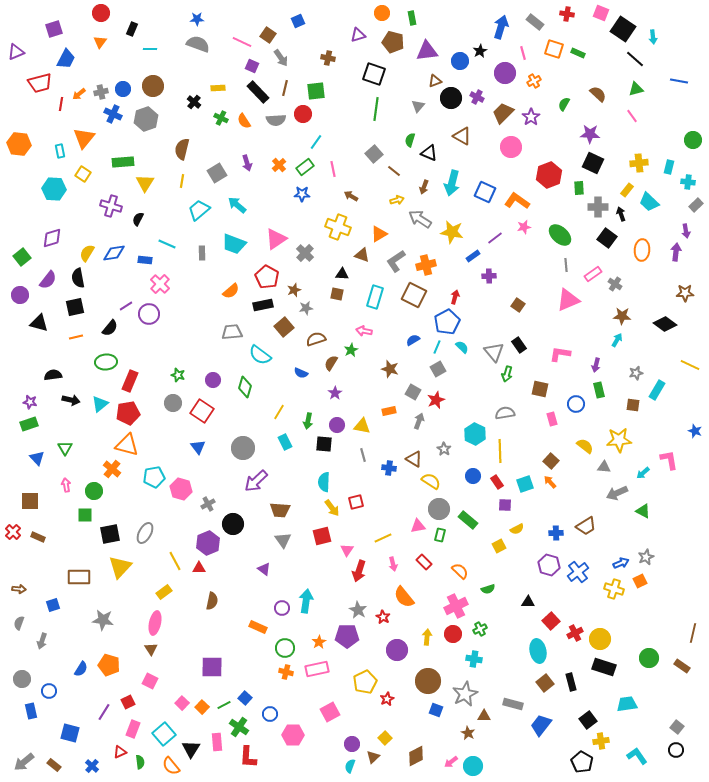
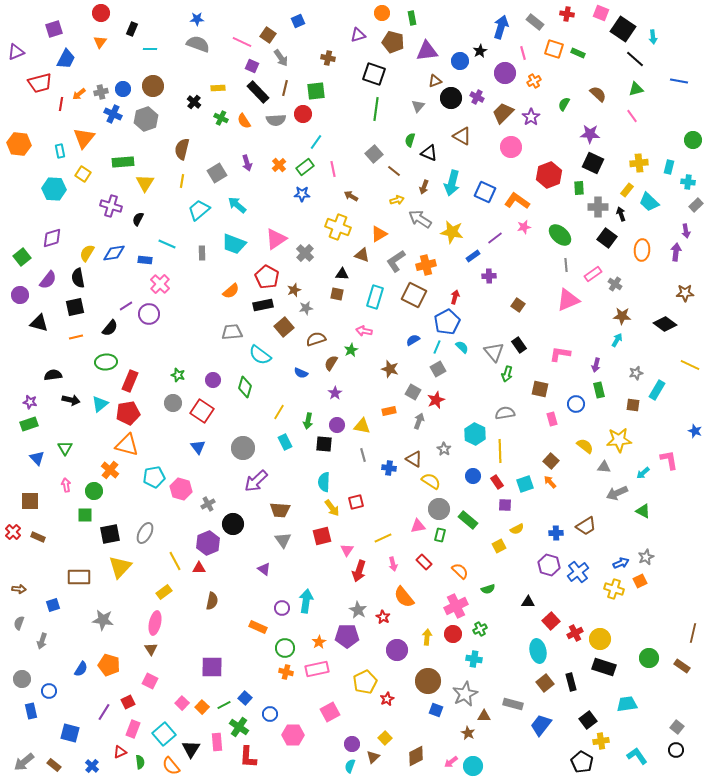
orange cross at (112, 469): moved 2 px left, 1 px down
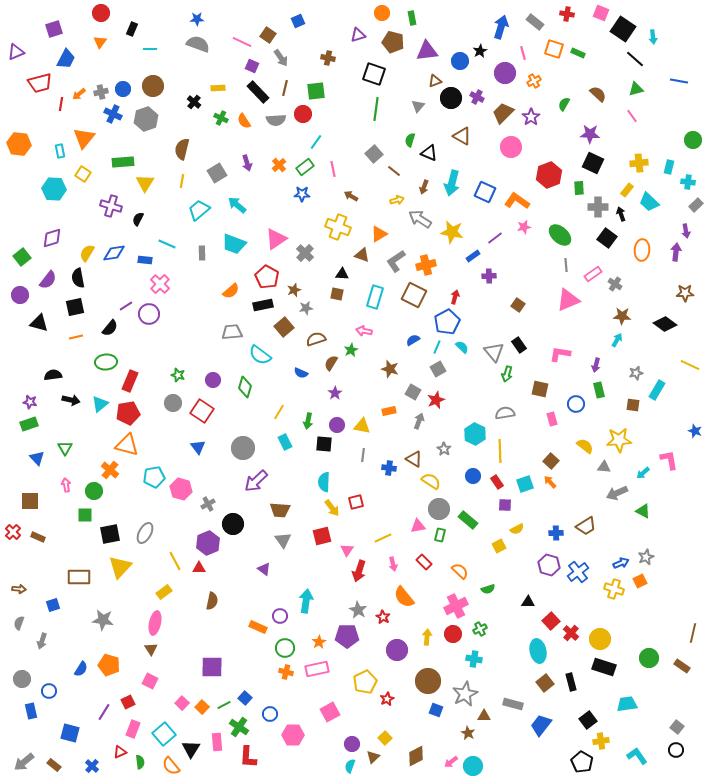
gray line at (363, 455): rotated 24 degrees clockwise
purple circle at (282, 608): moved 2 px left, 8 px down
red cross at (575, 633): moved 4 px left; rotated 21 degrees counterclockwise
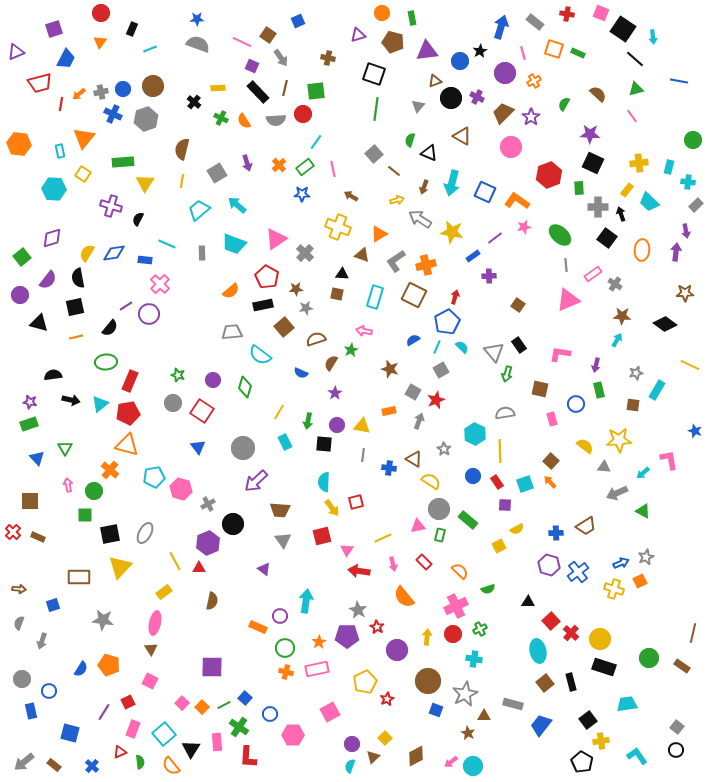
cyan line at (150, 49): rotated 24 degrees counterclockwise
brown star at (294, 290): moved 2 px right, 1 px up; rotated 16 degrees clockwise
gray square at (438, 369): moved 3 px right, 1 px down
pink arrow at (66, 485): moved 2 px right
red arrow at (359, 571): rotated 80 degrees clockwise
red star at (383, 617): moved 6 px left, 10 px down
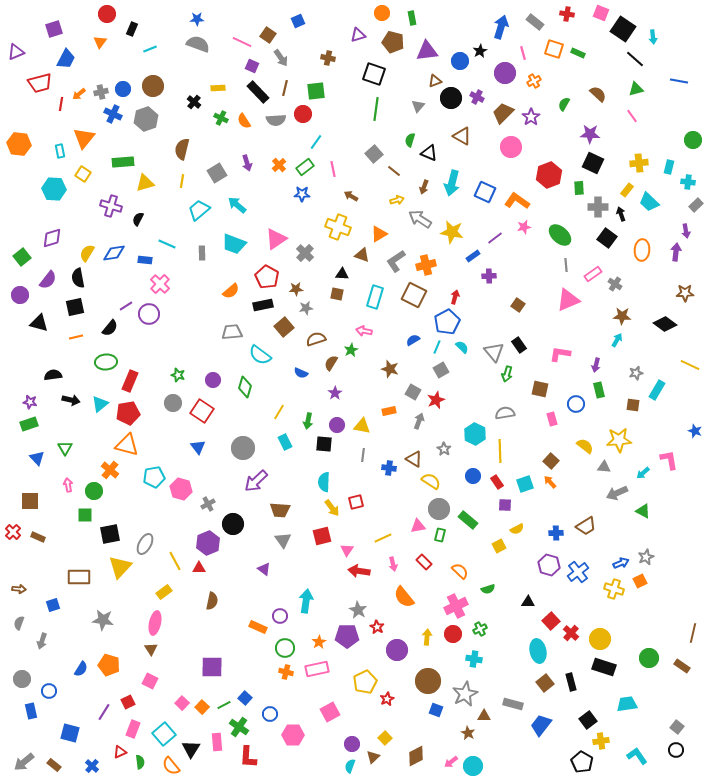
red circle at (101, 13): moved 6 px right, 1 px down
yellow triangle at (145, 183): rotated 42 degrees clockwise
gray ellipse at (145, 533): moved 11 px down
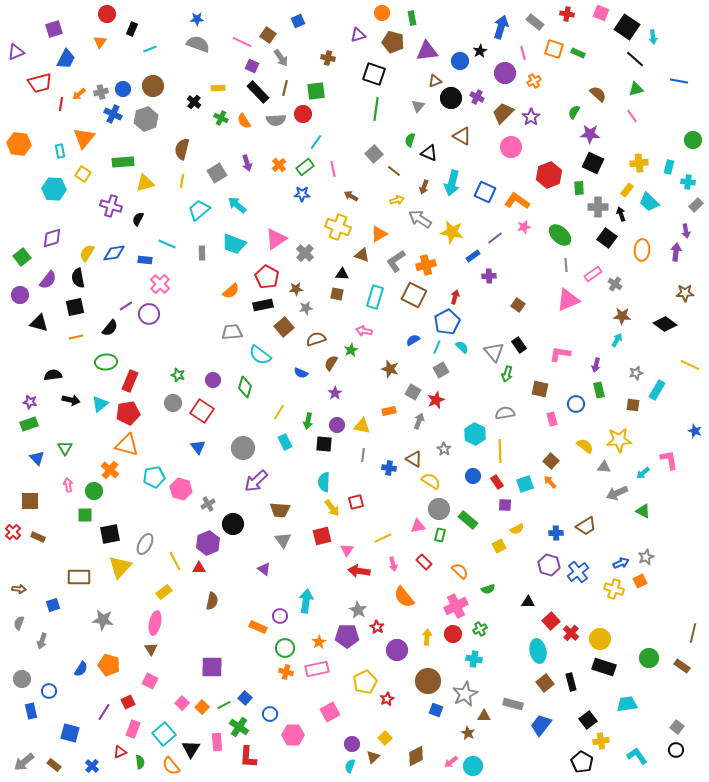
black square at (623, 29): moved 4 px right, 2 px up
green semicircle at (564, 104): moved 10 px right, 8 px down
